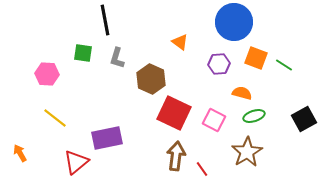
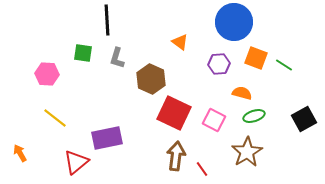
black line: moved 2 px right; rotated 8 degrees clockwise
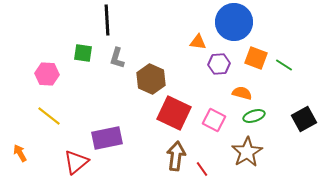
orange triangle: moved 18 px right; rotated 30 degrees counterclockwise
yellow line: moved 6 px left, 2 px up
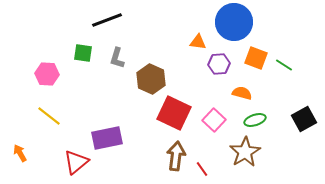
black line: rotated 72 degrees clockwise
green ellipse: moved 1 px right, 4 px down
pink square: rotated 15 degrees clockwise
brown star: moved 2 px left
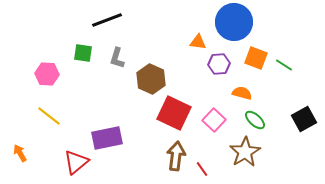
green ellipse: rotated 60 degrees clockwise
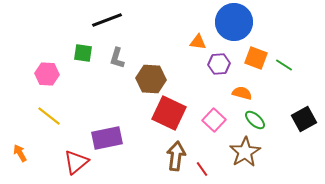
brown hexagon: rotated 20 degrees counterclockwise
red square: moved 5 px left
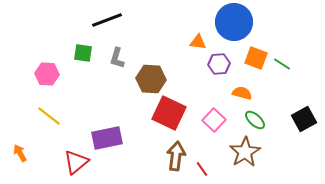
green line: moved 2 px left, 1 px up
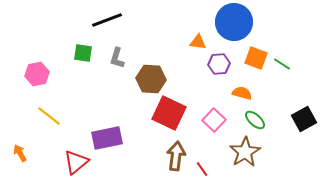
pink hexagon: moved 10 px left; rotated 15 degrees counterclockwise
